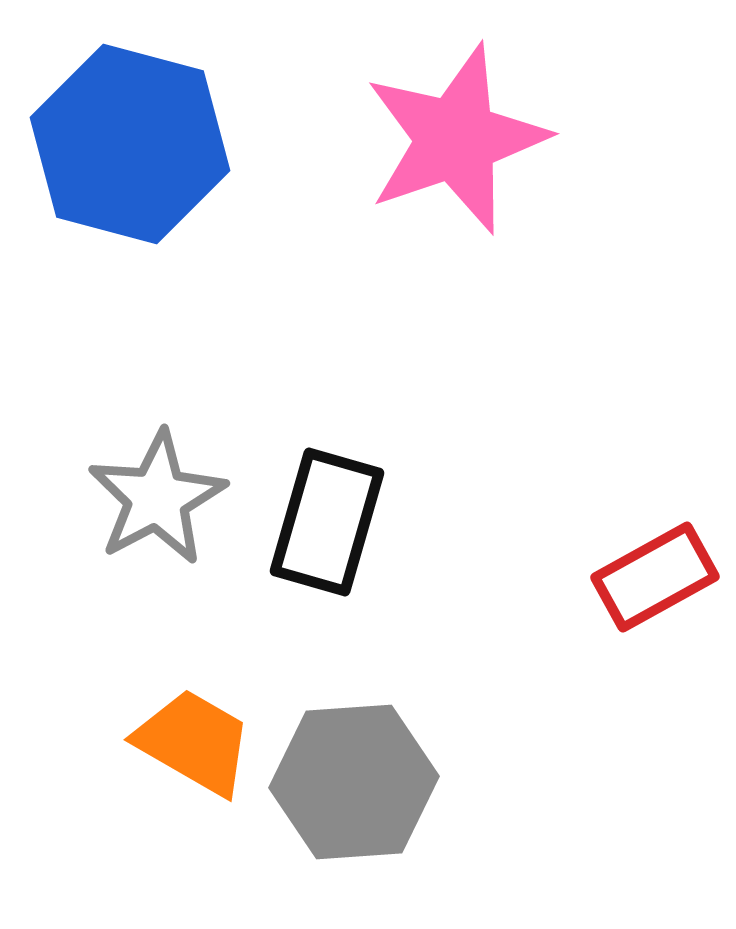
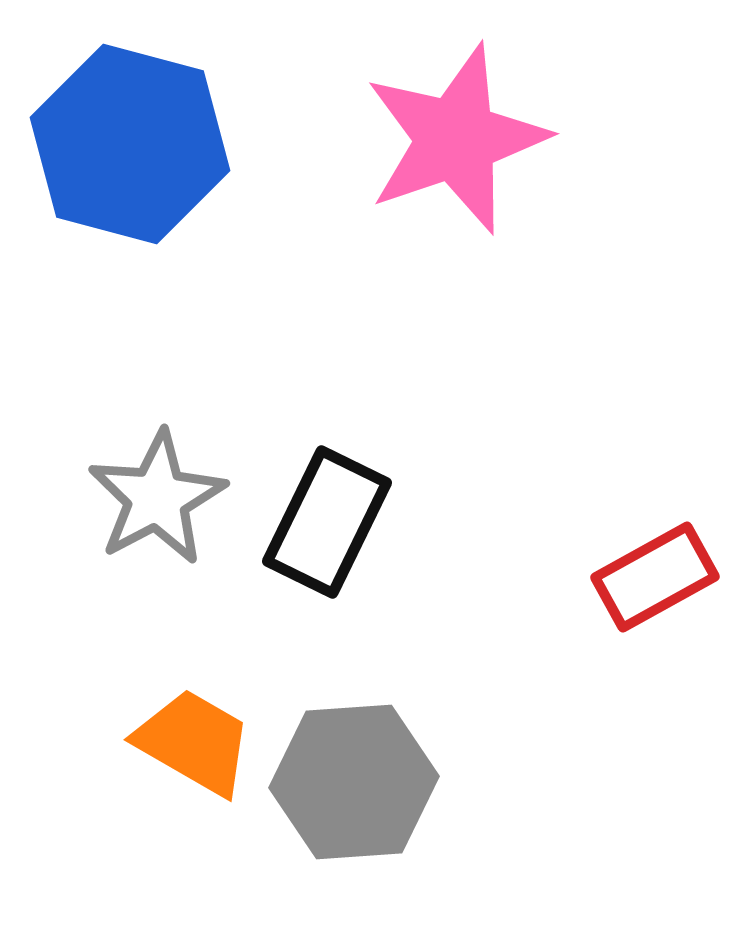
black rectangle: rotated 10 degrees clockwise
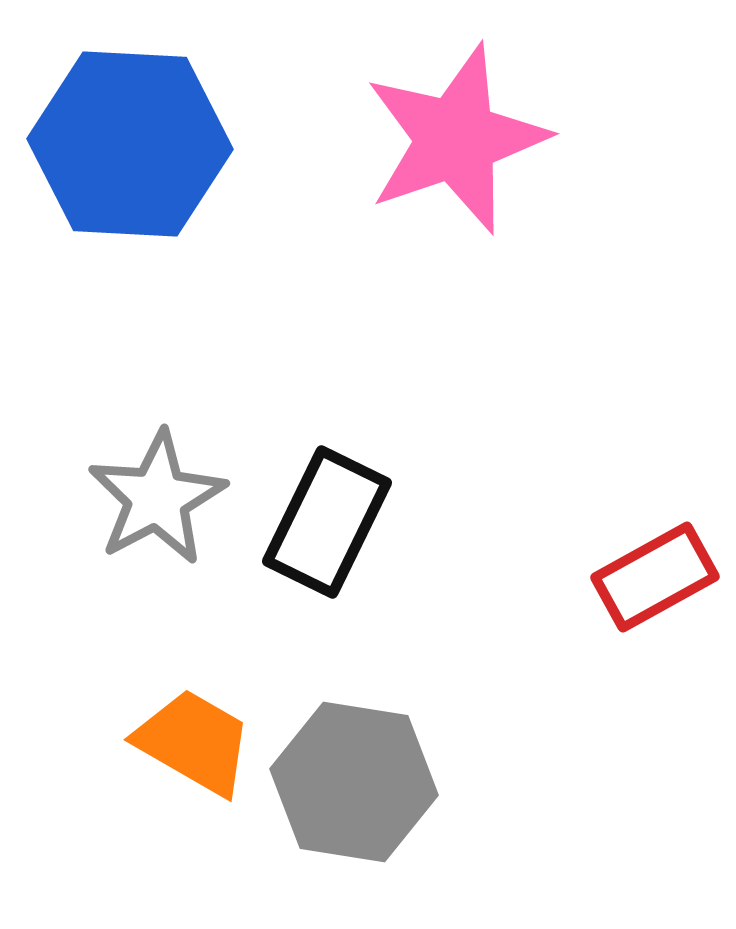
blue hexagon: rotated 12 degrees counterclockwise
gray hexagon: rotated 13 degrees clockwise
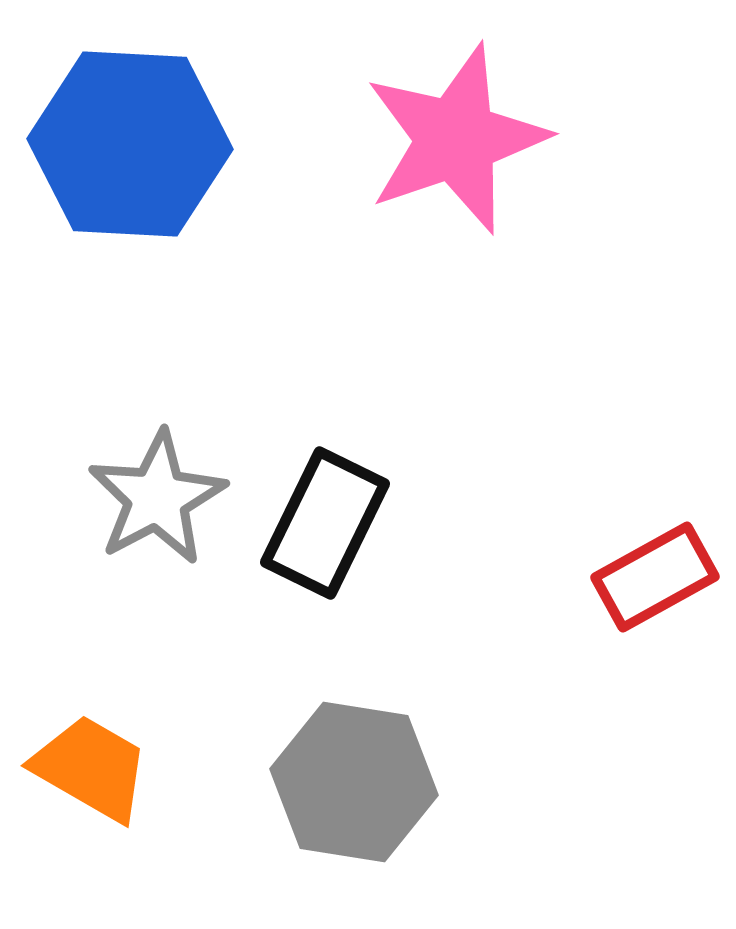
black rectangle: moved 2 px left, 1 px down
orange trapezoid: moved 103 px left, 26 px down
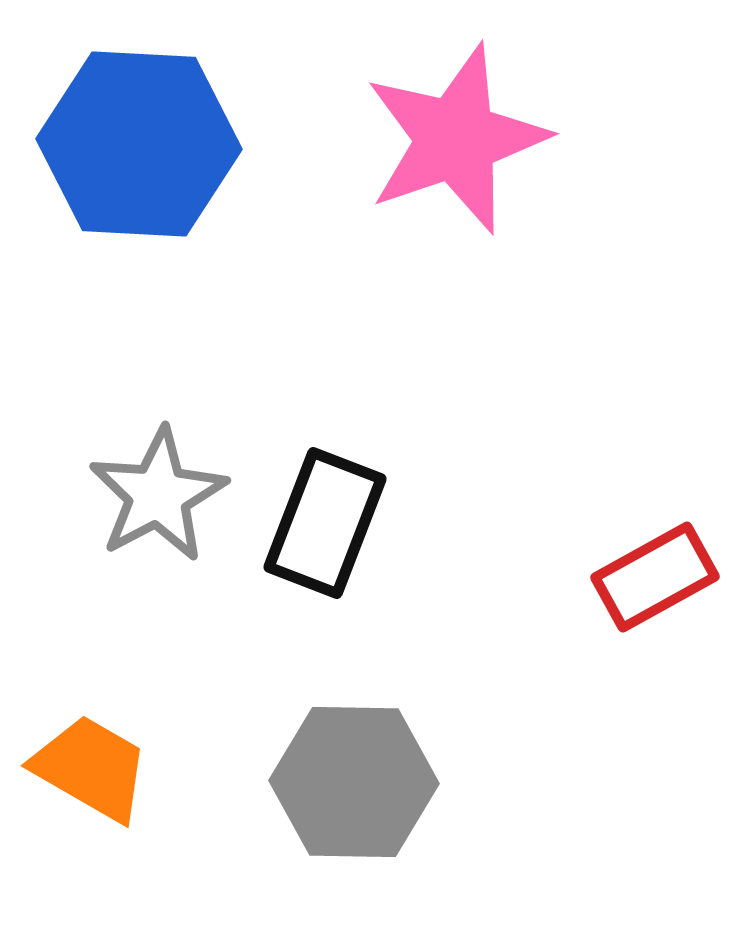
blue hexagon: moved 9 px right
gray star: moved 1 px right, 3 px up
black rectangle: rotated 5 degrees counterclockwise
gray hexagon: rotated 8 degrees counterclockwise
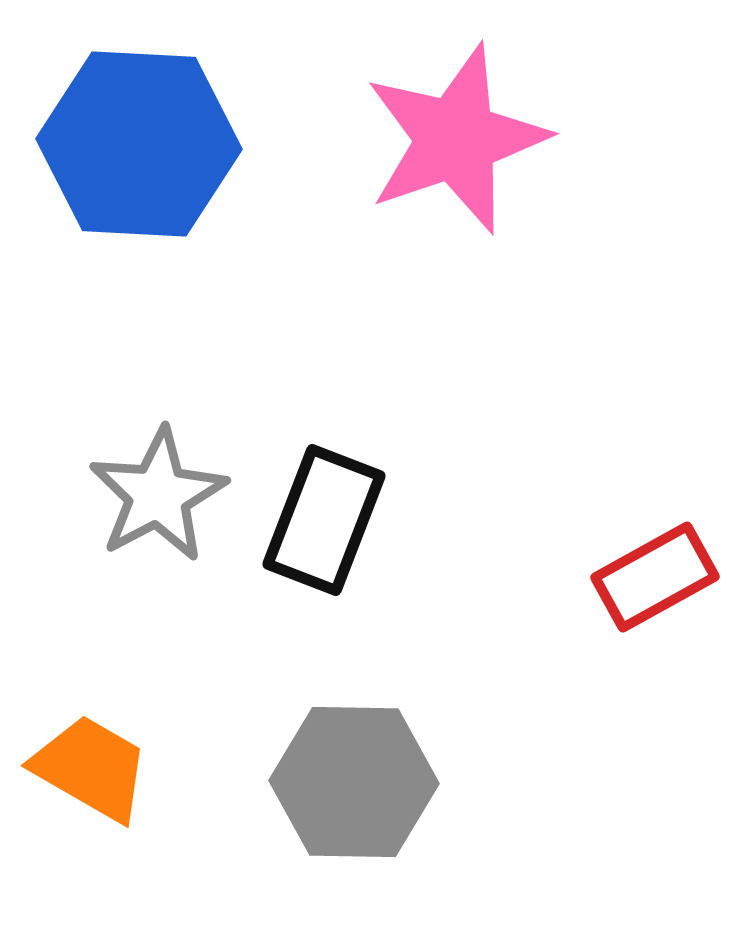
black rectangle: moved 1 px left, 3 px up
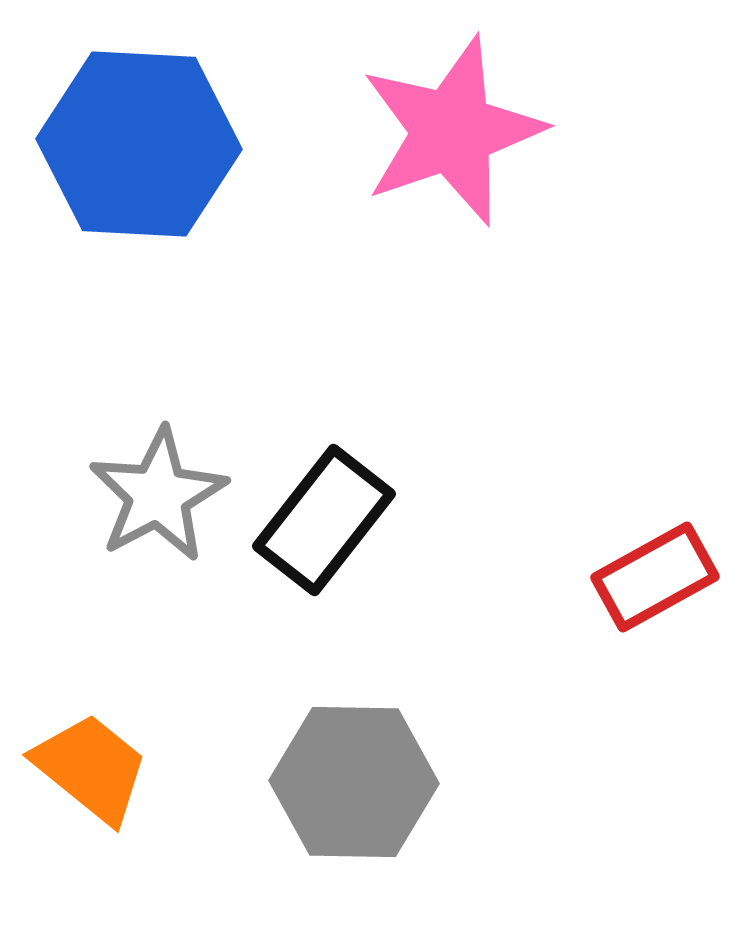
pink star: moved 4 px left, 8 px up
black rectangle: rotated 17 degrees clockwise
orange trapezoid: rotated 9 degrees clockwise
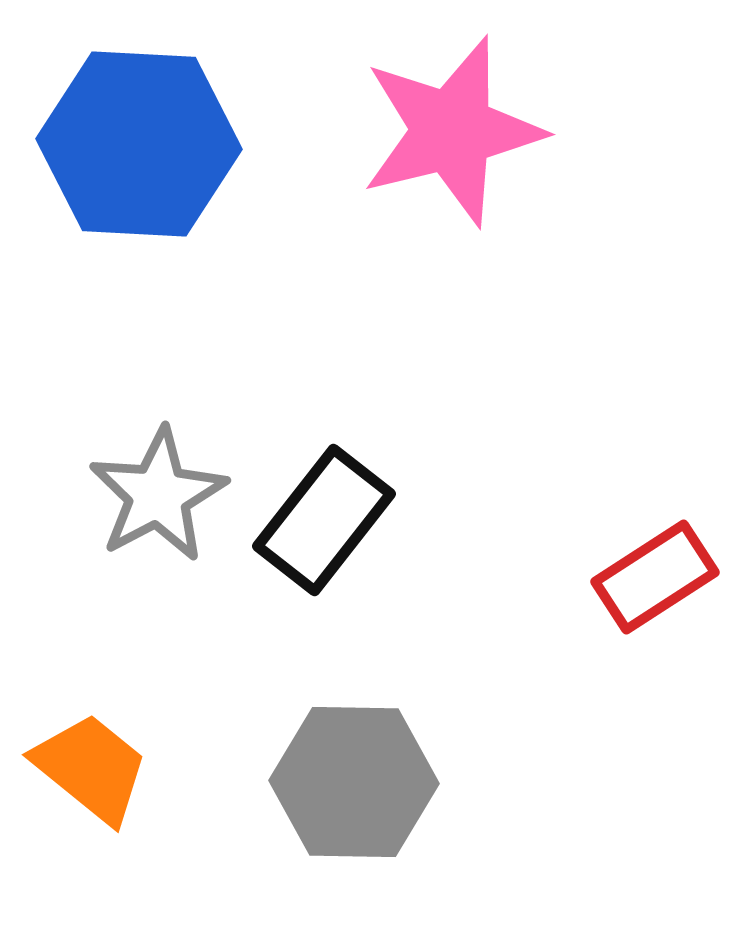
pink star: rotated 5 degrees clockwise
red rectangle: rotated 4 degrees counterclockwise
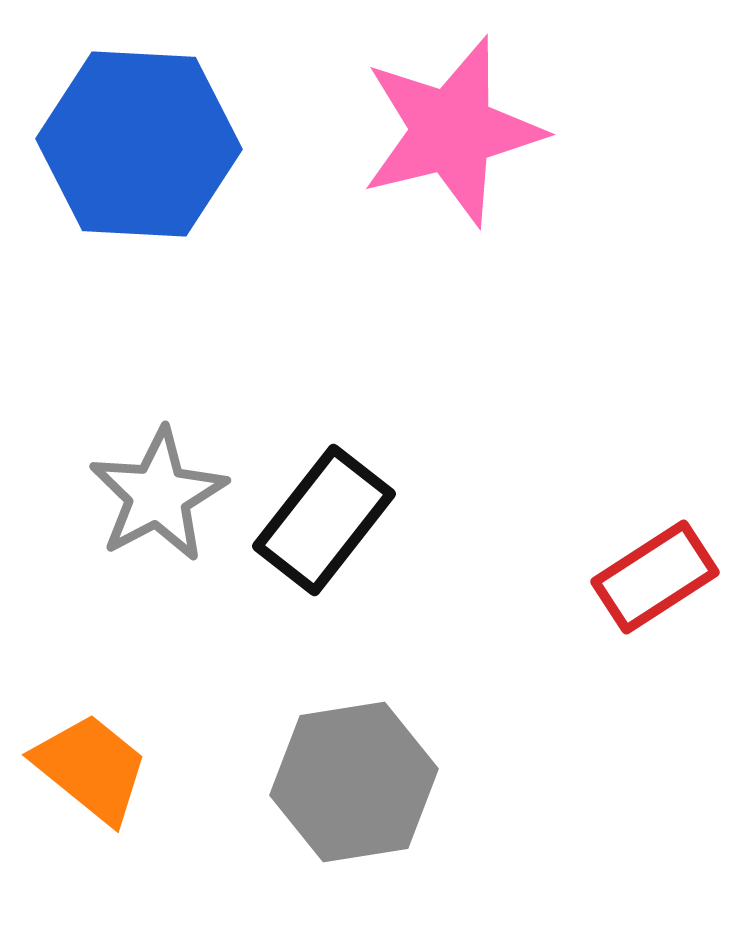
gray hexagon: rotated 10 degrees counterclockwise
